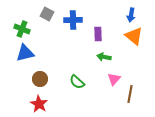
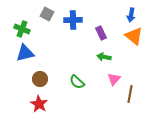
purple rectangle: moved 3 px right, 1 px up; rotated 24 degrees counterclockwise
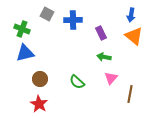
pink triangle: moved 3 px left, 1 px up
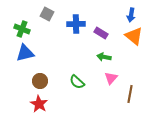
blue cross: moved 3 px right, 4 px down
purple rectangle: rotated 32 degrees counterclockwise
brown circle: moved 2 px down
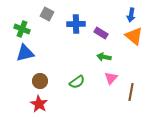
green semicircle: rotated 77 degrees counterclockwise
brown line: moved 1 px right, 2 px up
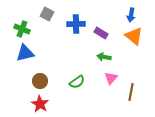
red star: moved 1 px right
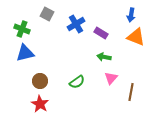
blue cross: rotated 30 degrees counterclockwise
orange triangle: moved 2 px right, 1 px down; rotated 18 degrees counterclockwise
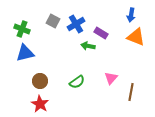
gray square: moved 6 px right, 7 px down
green arrow: moved 16 px left, 11 px up
